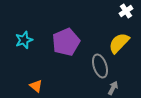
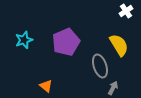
yellow semicircle: moved 2 px down; rotated 105 degrees clockwise
orange triangle: moved 10 px right
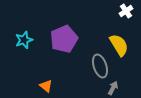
purple pentagon: moved 2 px left, 3 px up
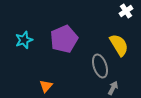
orange triangle: rotated 32 degrees clockwise
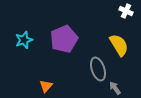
white cross: rotated 32 degrees counterclockwise
gray ellipse: moved 2 px left, 3 px down
gray arrow: moved 2 px right; rotated 64 degrees counterclockwise
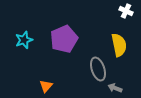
yellow semicircle: rotated 20 degrees clockwise
gray arrow: rotated 32 degrees counterclockwise
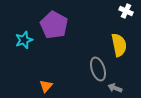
purple pentagon: moved 10 px left, 14 px up; rotated 20 degrees counterclockwise
